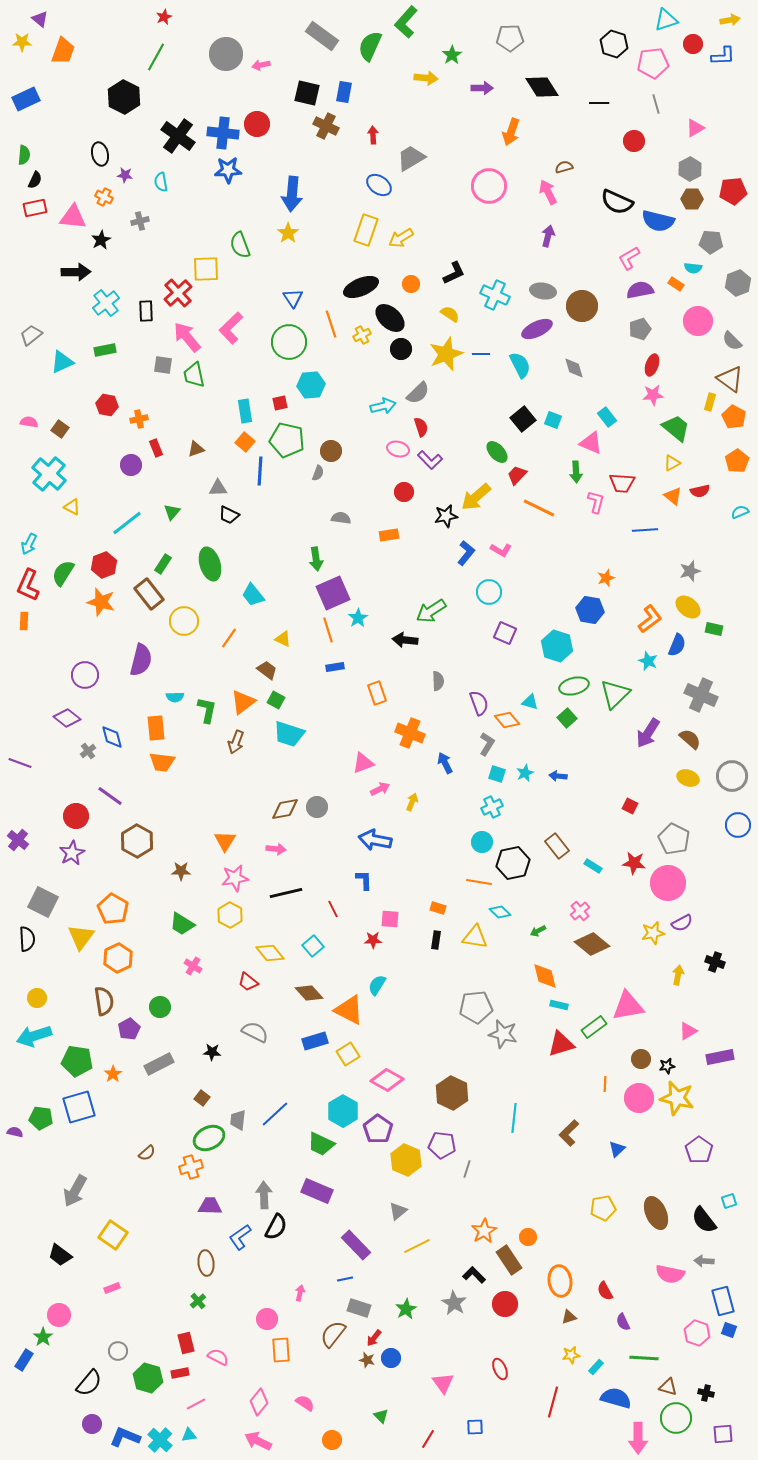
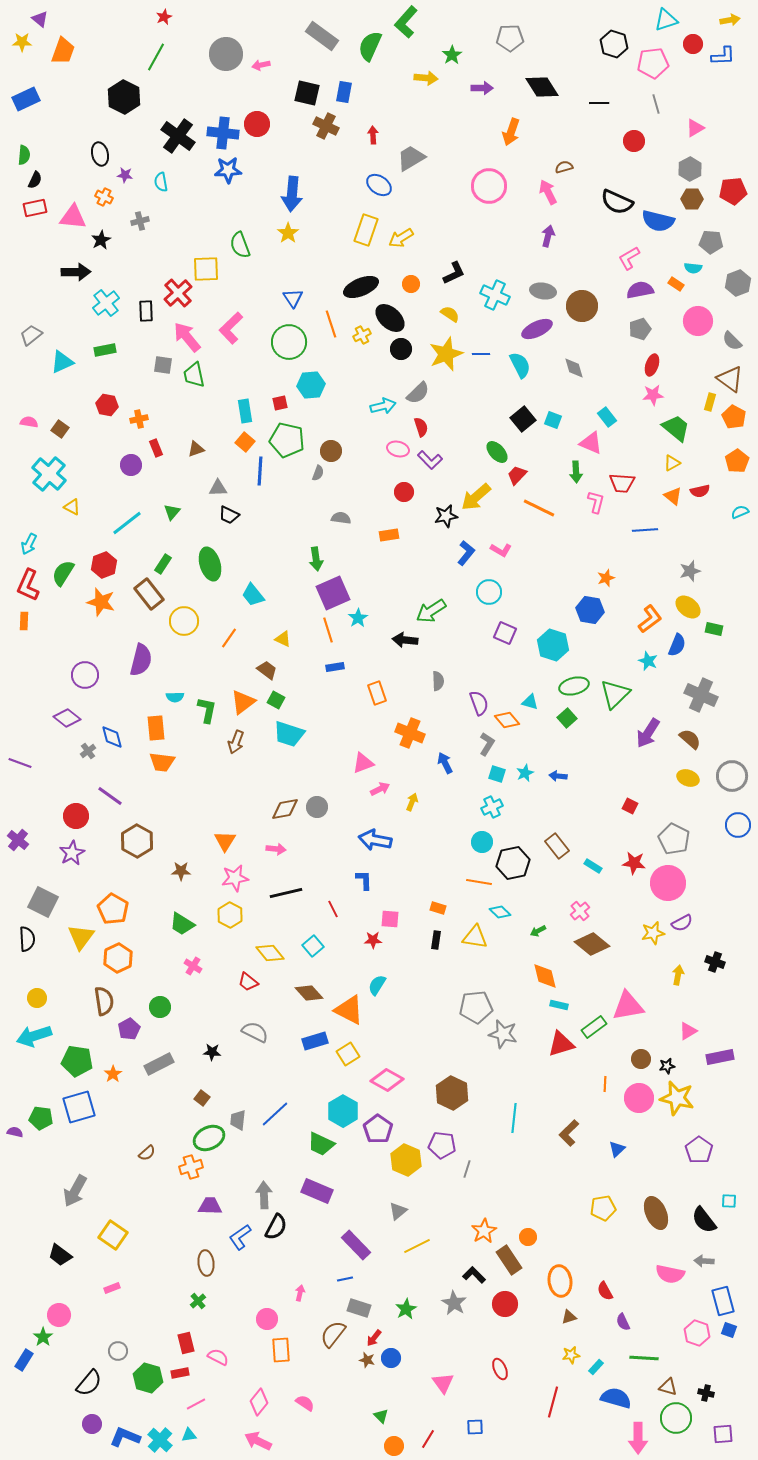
cyan hexagon at (557, 646): moved 4 px left, 1 px up
cyan square at (729, 1201): rotated 21 degrees clockwise
orange circle at (332, 1440): moved 62 px right, 6 px down
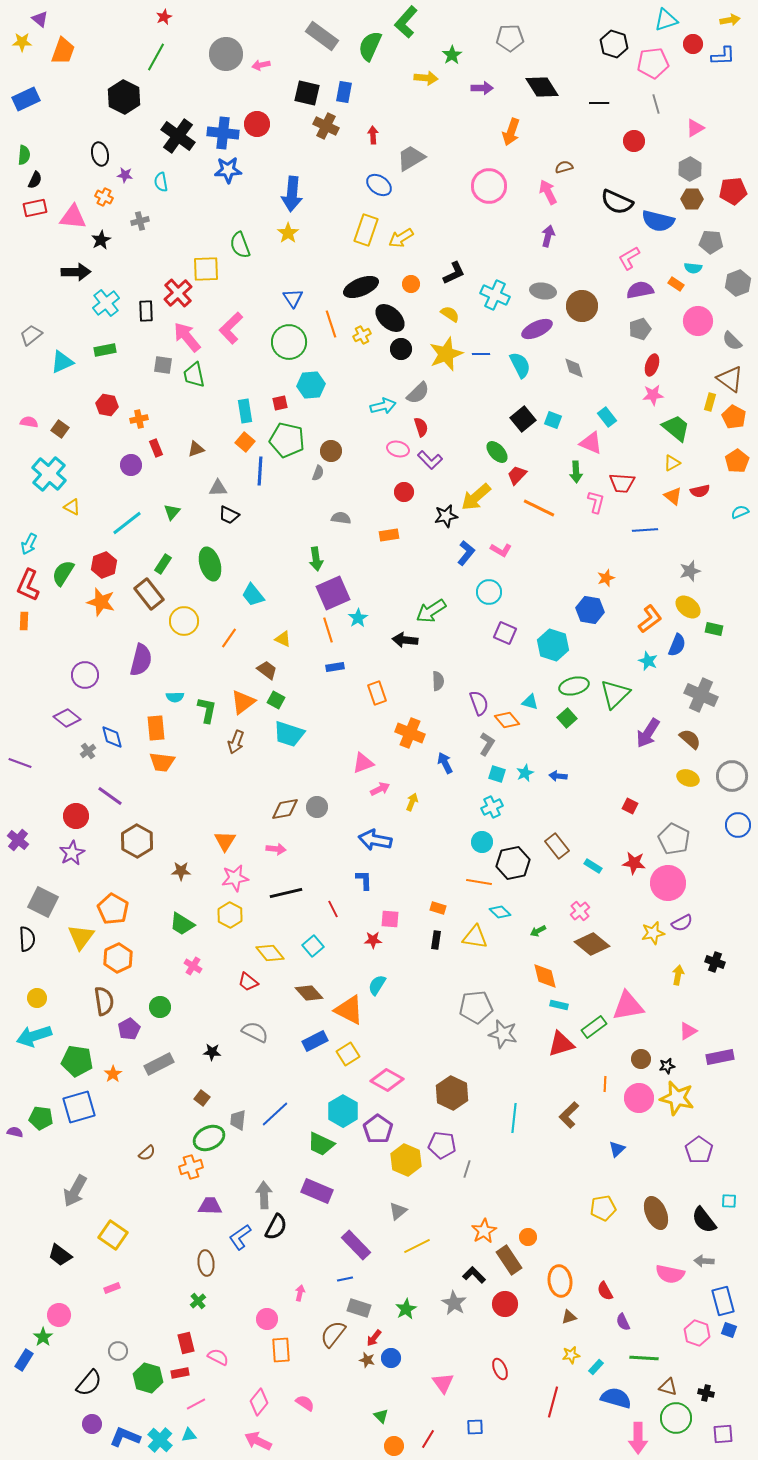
blue rectangle at (315, 1041): rotated 10 degrees counterclockwise
brown L-shape at (569, 1133): moved 18 px up
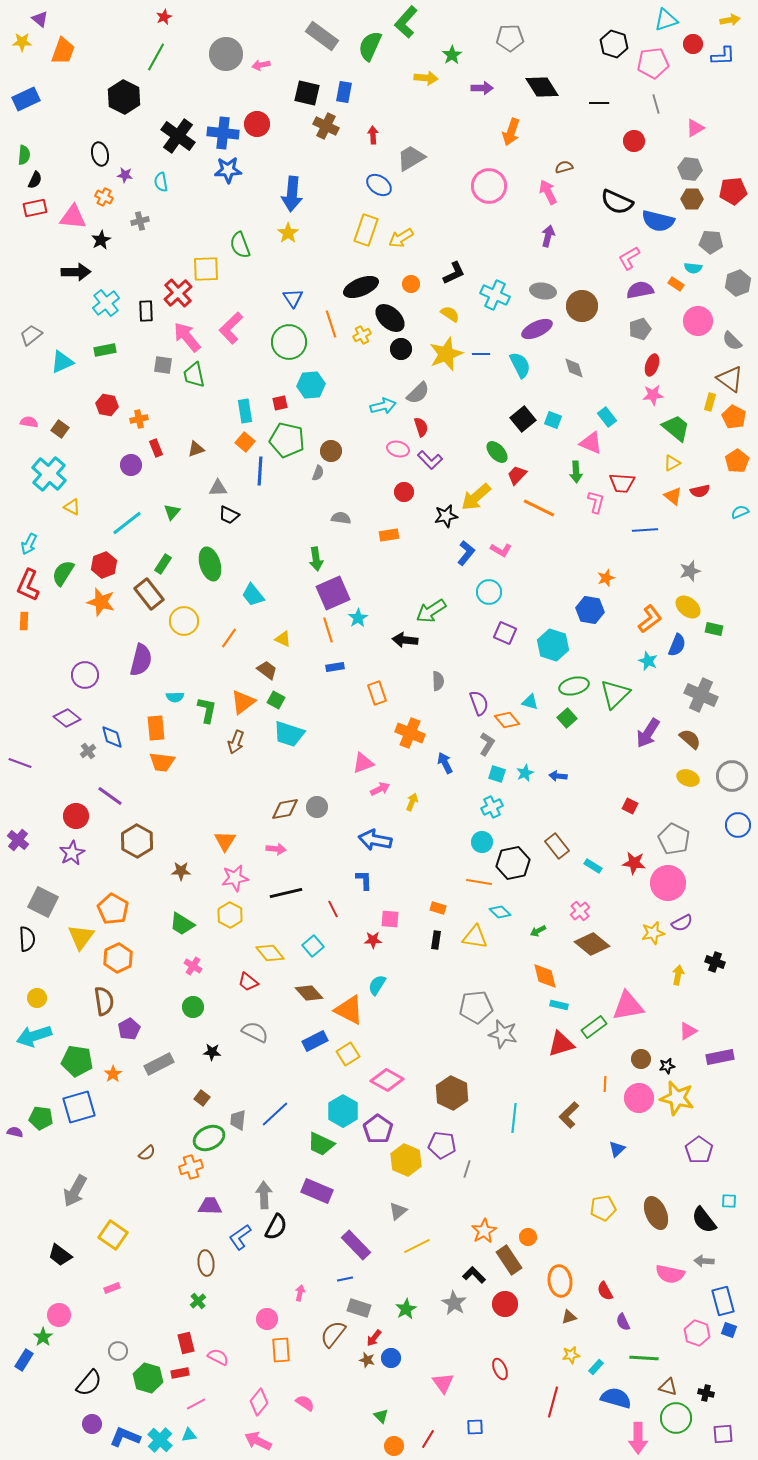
gray hexagon at (690, 169): rotated 25 degrees counterclockwise
green circle at (160, 1007): moved 33 px right
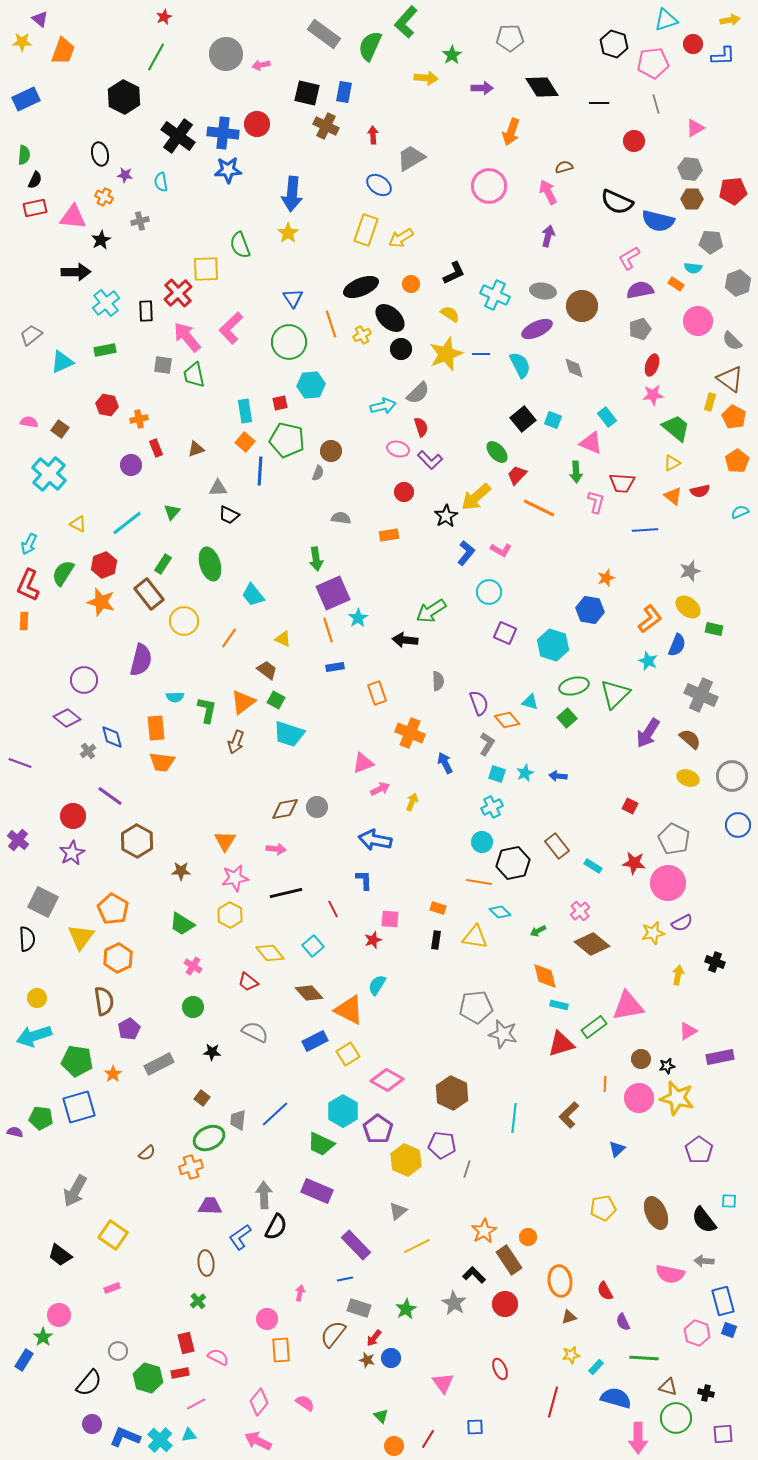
gray rectangle at (322, 36): moved 2 px right, 2 px up
yellow triangle at (72, 507): moved 6 px right, 17 px down
black star at (446, 516): rotated 20 degrees counterclockwise
purple circle at (85, 675): moved 1 px left, 5 px down
red circle at (76, 816): moved 3 px left
red star at (373, 940): rotated 18 degrees counterclockwise
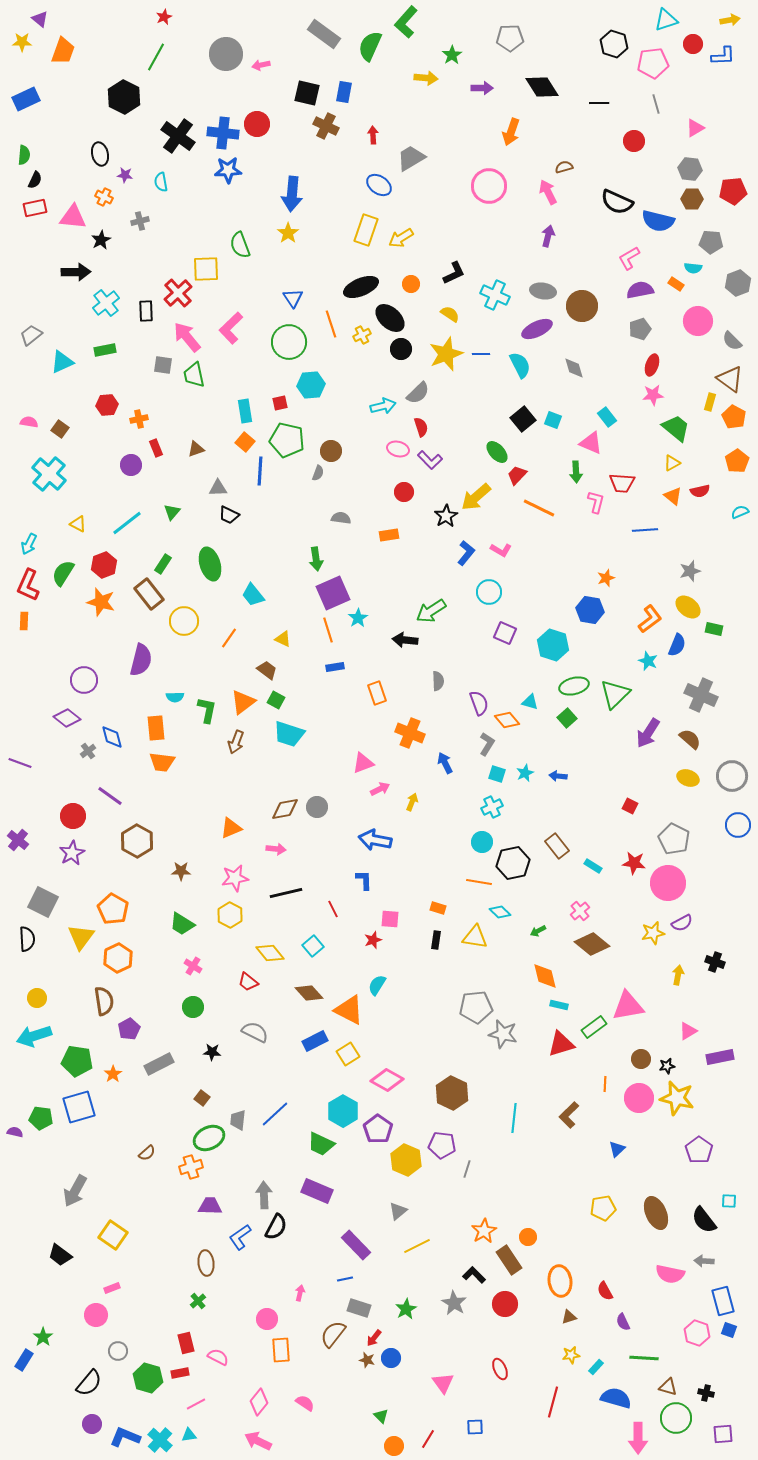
red hexagon at (107, 405): rotated 15 degrees counterclockwise
orange triangle at (225, 841): moved 6 px right, 13 px up; rotated 35 degrees clockwise
pink circle at (59, 1315): moved 37 px right
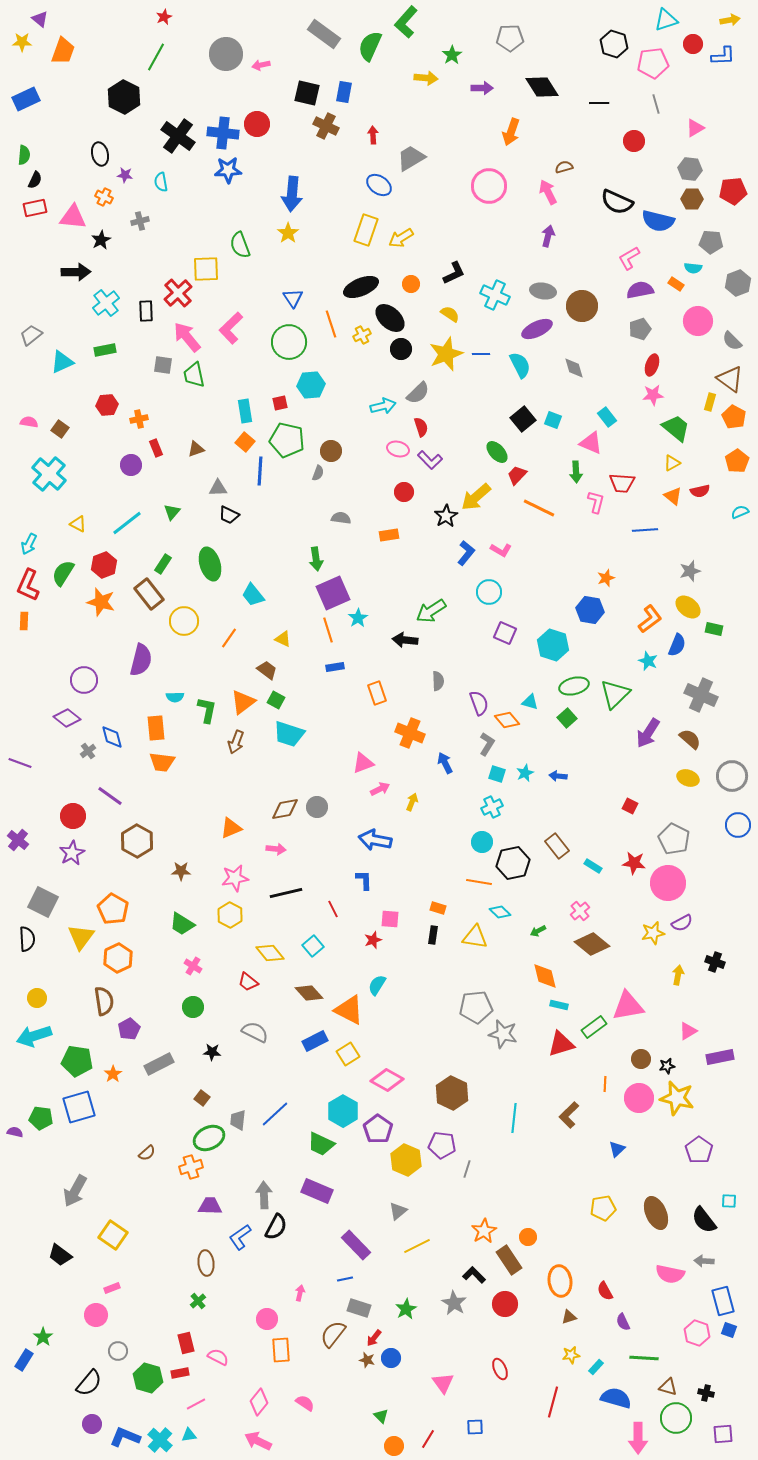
black rectangle at (436, 940): moved 3 px left, 5 px up
